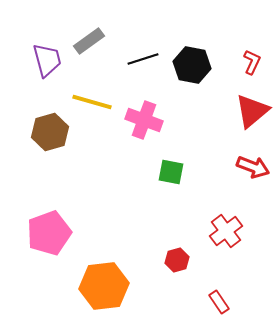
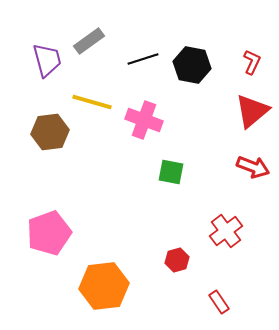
brown hexagon: rotated 9 degrees clockwise
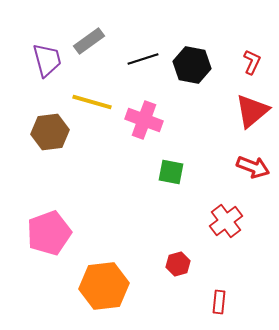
red cross: moved 10 px up
red hexagon: moved 1 px right, 4 px down
red rectangle: rotated 40 degrees clockwise
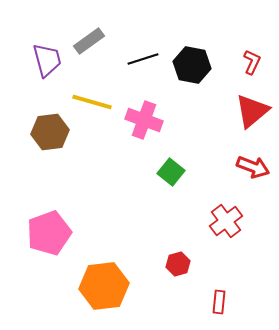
green square: rotated 28 degrees clockwise
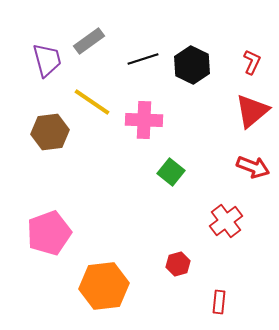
black hexagon: rotated 15 degrees clockwise
yellow line: rotated 18 degrees clockwise
pink cross: rotated 18 degrees counterclockwise
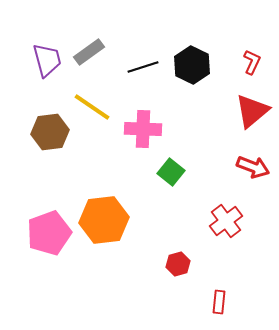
gray rectangle: moved 11 px down
black line: moved 8 px down
yellow line: moved 5 px down
pink cross: moved 1 px left, 9 px down
orange hexagon: moved 66 px up
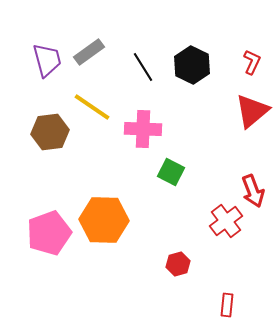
black line: rotated 76 degrees clockwise
red arrow: moved 24 px down; rotated 48 degrees clockwise
green square: rotated 12 degrees counterclockwise
orange hexagon: rotated 9 degrees clockwise
red rectangle: moved 8 px right, 3 px down
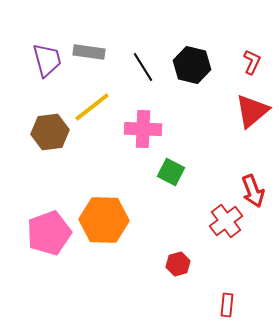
gray rectangle: rotated 44 degrees clockwise
black hexagon: rotated 12 degrees counterclockwise
yellow line: rotated 72 degrees counterclockwise
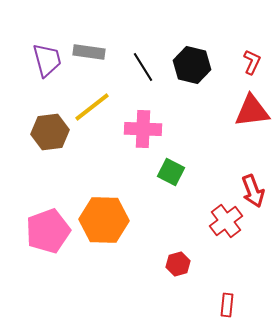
red triangle: rotated 33 degrees clockwise
pink pentagon: moved 1 px left, 2 px up
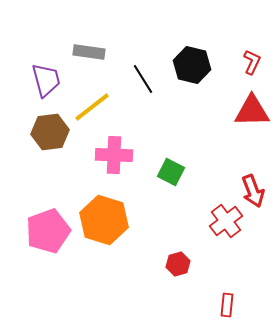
purple trapezoid: moved 1 px left, 20 px down
black line: moved 12 px down
red triangle: rotated 6 degrees clockwise
pink cross: moved 29 px left, 26 px down
orange hexagon: rotated 15 degrees clockwise
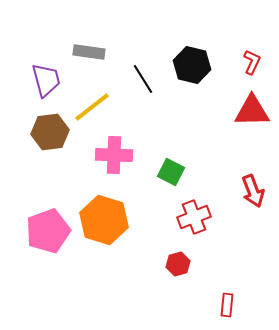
red cross: moved 32 px left, 4 px up; rotated 16 degrees clockwise
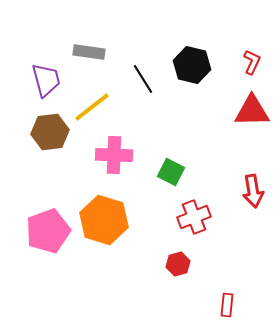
red arrow: rotated 12 degrees clockwise
